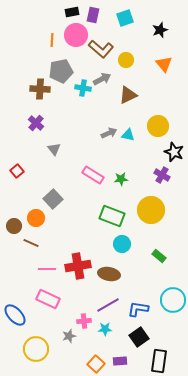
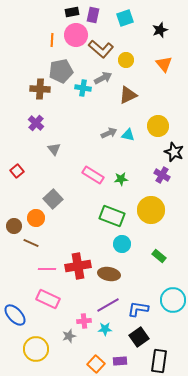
gray arrow at (102, 79): moved 1 px right, 1 px up
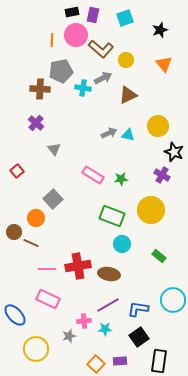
brown circle at (14, 226): moved 6 px down
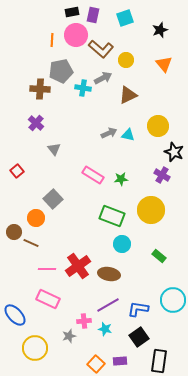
red cross at (78, 266): rotated 25 degrees counterclockwise
cyan star at (105, 329): rotated 16 degrees clockwise
yellow circle at (36, 349): moved 1 px left, 1 px up
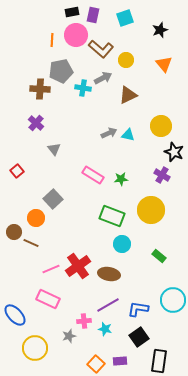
yellow circle at (158, 126): moved 3 px right
pink line at (47, 269): moved 4 px right; rotated 24 degrees counterclockwise
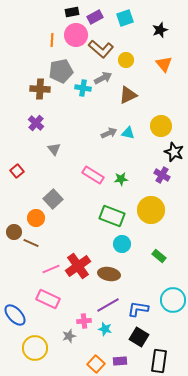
purple rectangle at (93, 15): moved 2 px right, 2 px down; rotated 49 degrees clockwise
cyan triangle at (128, 135): moved 2 px up
black square at (139, 337): rotated 24 degrees counterclockwise
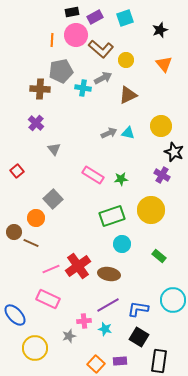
green rectangle at (112, 216): rotated 40 degrees counterclockwise
